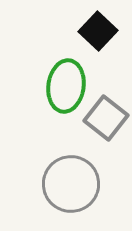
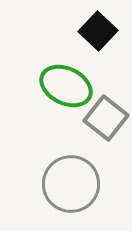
green ellipse: rotated 72 degrees counterclockwise
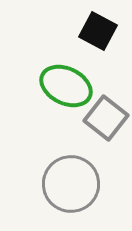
black square: rotated 15 degrees counterclockwise
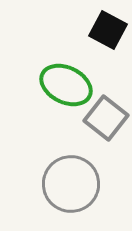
black square: moved 10 px right, 1 px up
green ellipse: moved 1 px up
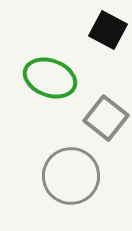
green ellipse: moved 16 px left, 7 px up; rotated 6 degrees counterclockwise
gray circle: moved 8 px up
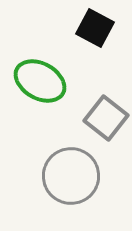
black square: moved 13 px left, 2 px up
green ellipse: moved 10 px left, 3 px down; rotated 9 degrees clockwise
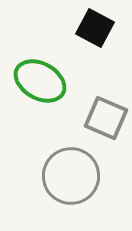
gray square: rotated 15 degrees counterclockwise
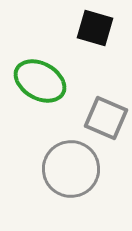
black square: rotated 12 degrees counterclockwise
gray circle: moved 7 px up
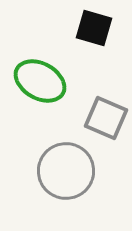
black square: moved 1 px left
gray circle: moved 5 px left, 2 px down
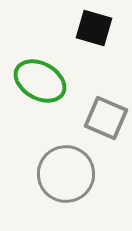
gray circle: moved 3 px down
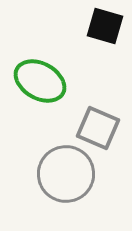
black square: moved 11 px right, 2 px up
gray square: moved 8 px left, 10 px down
